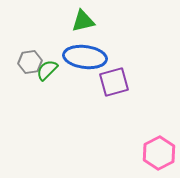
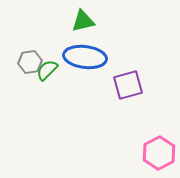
purple square: moved 14 px right, 3 px down
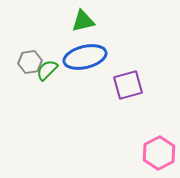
blue ellipse: rotated 21 degrees counterclockwise
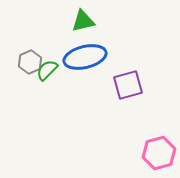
gray hexagon: rotated 15 degrees counterclockwise
pink hexagon: rotated 12 degrees clockwise
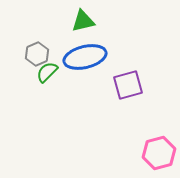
gray hexagon: moved 7 px right, 8 px up
green semicircle: moved 2 px down
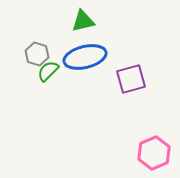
gray hexagon: rotated 20 degrees counterclockwise
green semicircle: moved 1 px right, 1 px up
purple square: moved 3 px right, 6 px up
pink hexagon: moved 5 px left; rotated 8 degrees counterclockwise
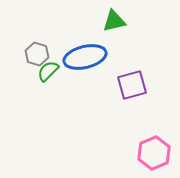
green triangle: moved 31 px right
purple square: moved 1 px right, 6 px down
